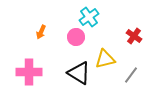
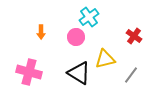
orange arrow: rotated 24 degrees counterclockwise
pink cross: rotated 15 degrees clockwise
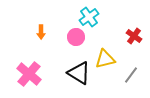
pink cross: moved 2 px down; rotated 25 degrees clockwise
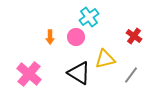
orange arrow: moved 9 px right, 5 px down
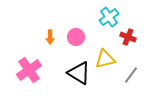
cyan cross: moved 20 px right
red cross: moved 6 px left, 1 px down; rotated 14 degrees counterclockwise
pink cross: moved 4 px up; rotated 15 degrees clockwise
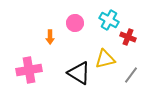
cyan cross: moved 3 px down; rotated 24 degrees counterclockwise
pink circle: moved 1 px left, 14 px up
pink cross: rotated 25 degrees clockwise
